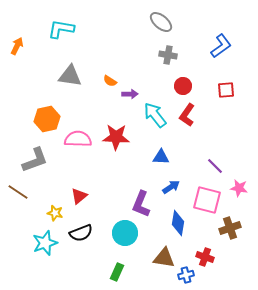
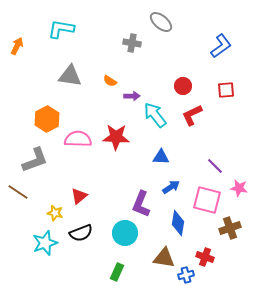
gray cross: moved 36 px left, 12 px up
purple arrow: moved 2 px right, 2 px down
red L-shape: moved 5 px right; rotated 30 degrees clockwise
orange hexagon: rotated 15 degrees counterclockwise
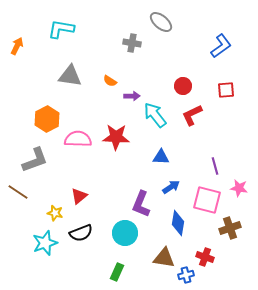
purple line: rotated 30 degrees clockwise
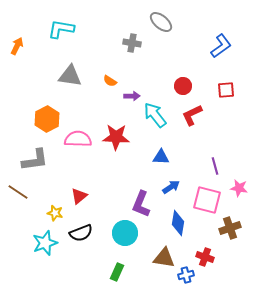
gray L-shape: rotated 12 degrees clockwise
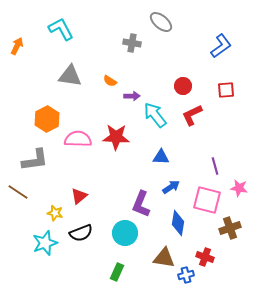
cyan L-shape: rotated 52 degrees clockwise
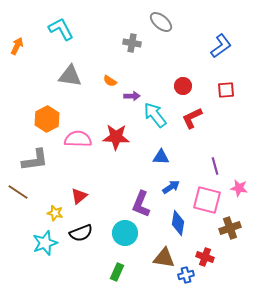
red L-shape: moved 3 px down
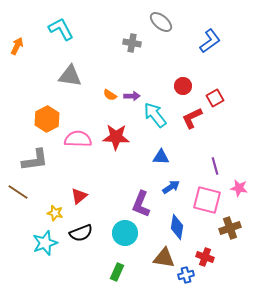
blue L-shape: moved 11 px left, 5 px up
orange semicircle: moved 14 px down
red square: moved 11 px left, 8 px down; rotated 24 degrees counterclockwise
blue diamond: moved 1 px left, 4 px down
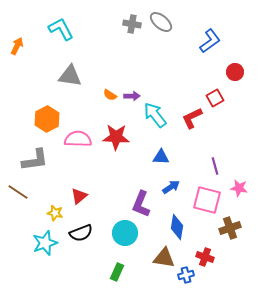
gray cross: moved 19 px up
red circle: moved 52 px right, 14 px up
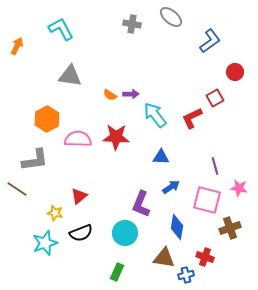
gray ellipse: moved 10 px right, 5 px up
purple arrow: moved 1 px left, 2 px up
brown line: moved 1 px left, 3 px up
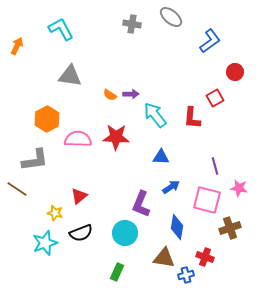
red L-shape: rotated 60 degrees counterclockwise
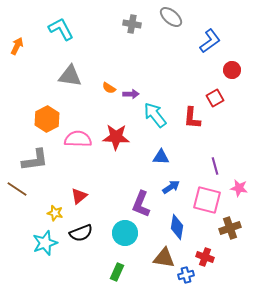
red circle: moved 3 px left, 2 px up
orange semicircle: moved 1 px left, 7 px up
